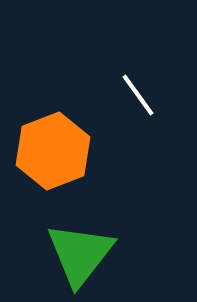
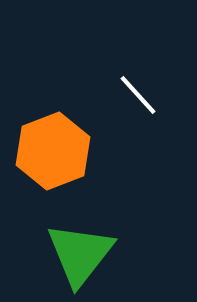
white line: rotated 6 degrees counterclockwise
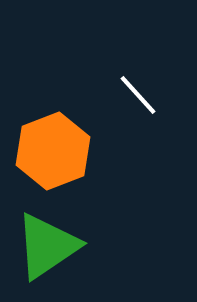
green triangle: moved 33 px left, 8 px up; rotated 18 degrees clockwise
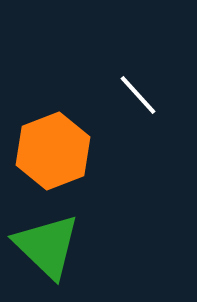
green triangle: rotated 42 degrees counterclockwise
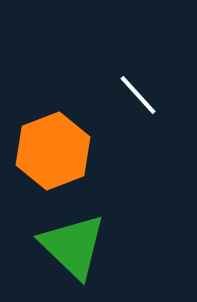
green triangle: moved 26 px right
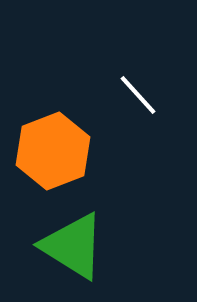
green triangle: rotated 12 degrees counterclockwise
